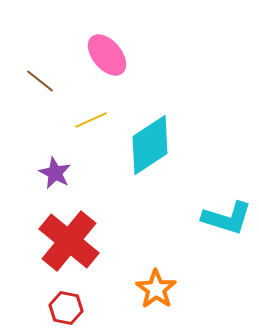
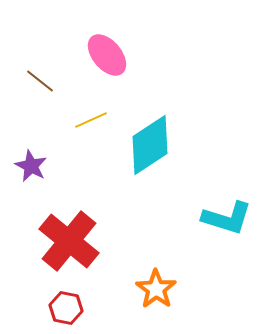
purple star: moved 24 px left, 7 px up
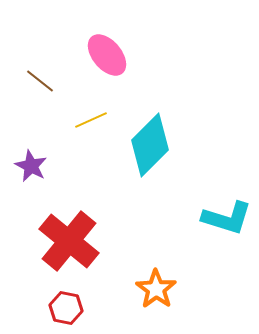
cyan diamond: rotated 12 degrees counterclockwise
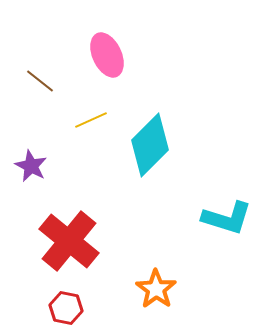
pink ellipse: rotated 15 degrees clockwise
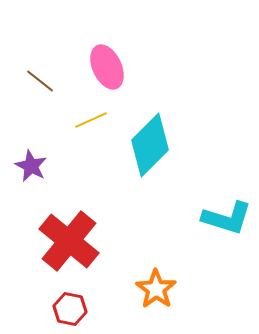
pink ellipse: moved 12 px down
red hexagon: moved 4 px right, 1 px down
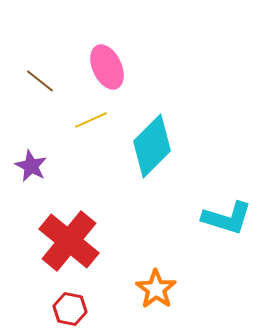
cyan diamond: moved 2 px right, 1 px down
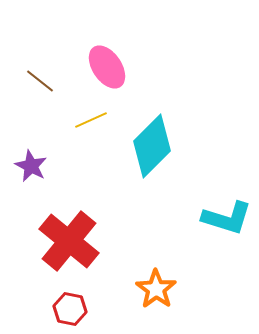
pink ellipse: rotated 9 degrees counterclockwise
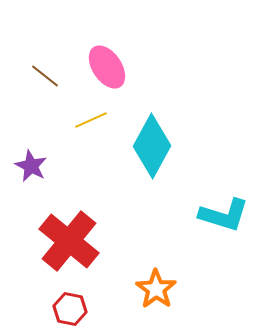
brown line: moved 5 px right, 5 px up
cyan diamond: rotated 16 degrees counterclockwise
cyan L-shape: moved 3 px left, 3 px up
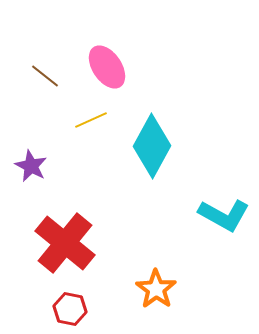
cyan L-shape: rotated 12 degrees clockwise
red cross: moved 4 px left, 2 px down
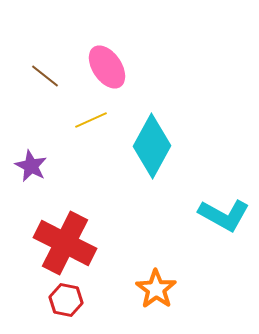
red cross: rotated 12 degrees counterclockwise
red hexagon: moved 4 px left, 9 px up
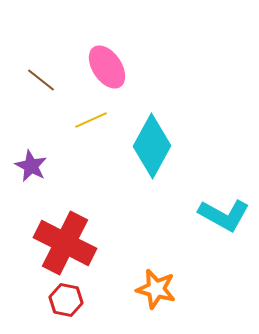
brown line: moved 4 px left, 4 px down
orange star: rotated 21 degrees counterclockwise
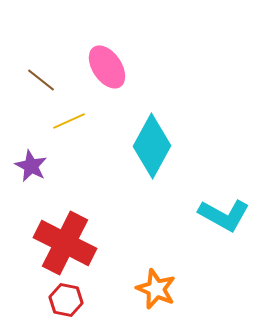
yellow line: moved 22 px left, 1 px down
orange star: rotated 9 degrees clockwise
